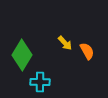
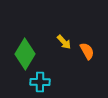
yellow arrow: moved 1 px left, 1 px up
green diamond: moved 3 px right, 1 px up
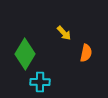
yellow arrow: moved 9 px up
orange semicircle: moved 1 px left, 2 px down; rotated 42 degrees clockwise
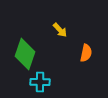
yellow arrow: moved 4 px left, 3 px up
green diamond: rotated 12 degrees counterclockwise
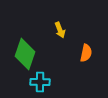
yellow arrow: rotated 21 degrees clockwise
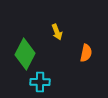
yellow arrow: moved 3 px left, 2 px down
green diamond: rotated 8 degrees clockwise
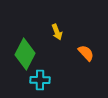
orange semicircle: rotated 54 degrees counterclockwise
cyan cross: moved 2 px up
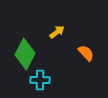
yellow arrow: rotated 105 degrees counterclockwise
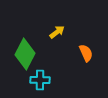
orange semicircle: rotated 18 degrees clockwise
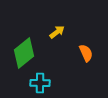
green diamond: moved 1 px left, 1 px up; rotated 24 degrees clockwise
cyan cross: moved 3 px down
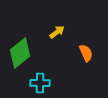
green diamond: moved 4 px left
